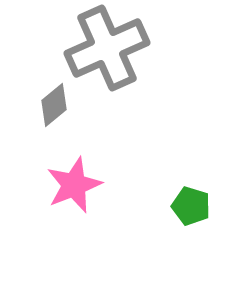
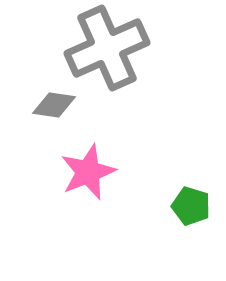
gray diamond: rotated 48 degrees clockwise
pink star: moved 14 px right, 13 px up
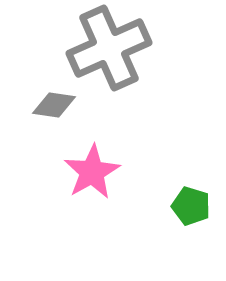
gray cross: moved 2 px right
pink star: moved 4 px right; rotated 8 degrees counterclockwise
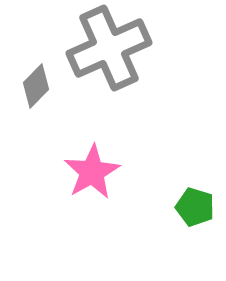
gray diamond: moved 18 px left, 19 px up; rotated 54 degrees counterclockwise
green pentagon: moved 4 px right, 1 px down
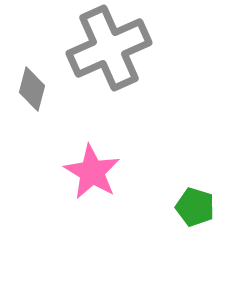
gray diamond: moved 4 px left, 3 px down; rotated 30 degrees counterclockwise
pink star: rotated 12 degrees counterclockwise
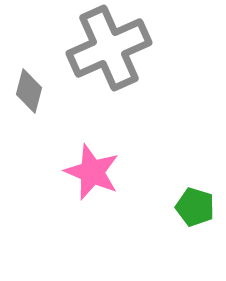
gray diamond: moved 3 px left, 2 px down
pink star: rotated 8 degrees counterclockwise
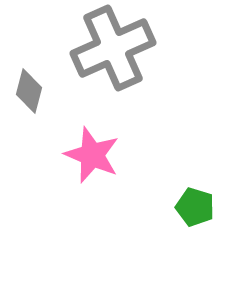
gray cross: moved 4 px right
pink star: moved 17 px up
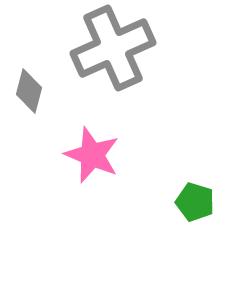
green pentagon: moved 5 px up
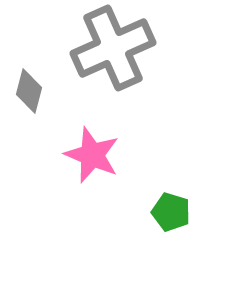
green pentagon: moved 24 px left, 10 px down
